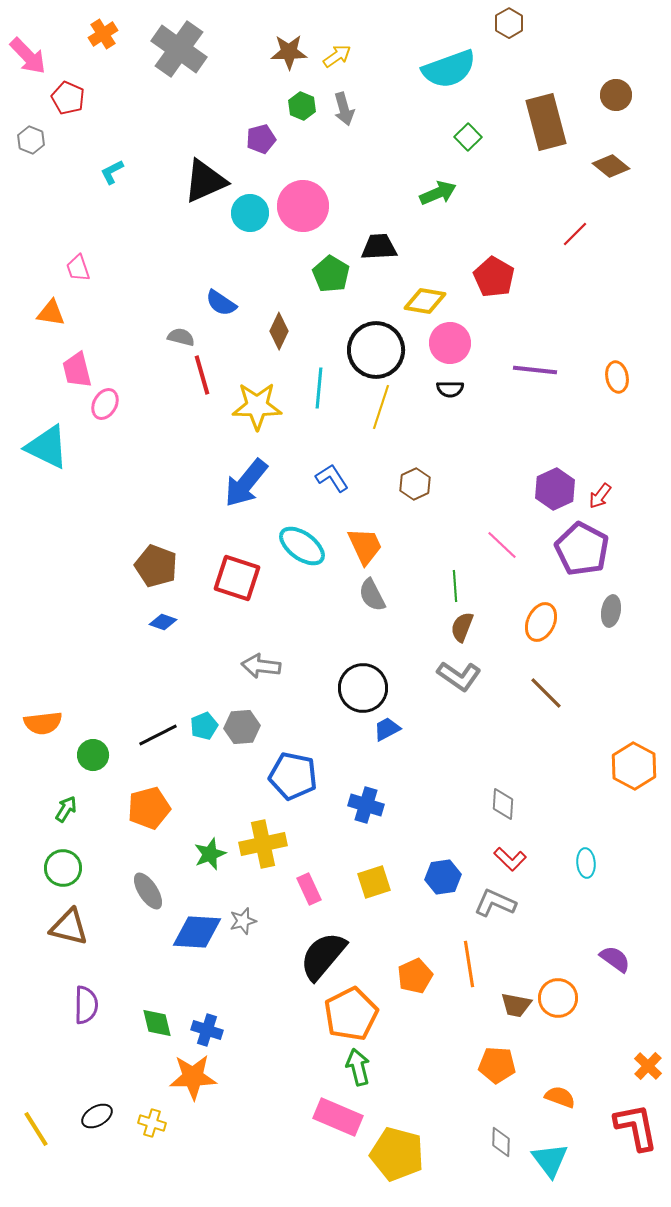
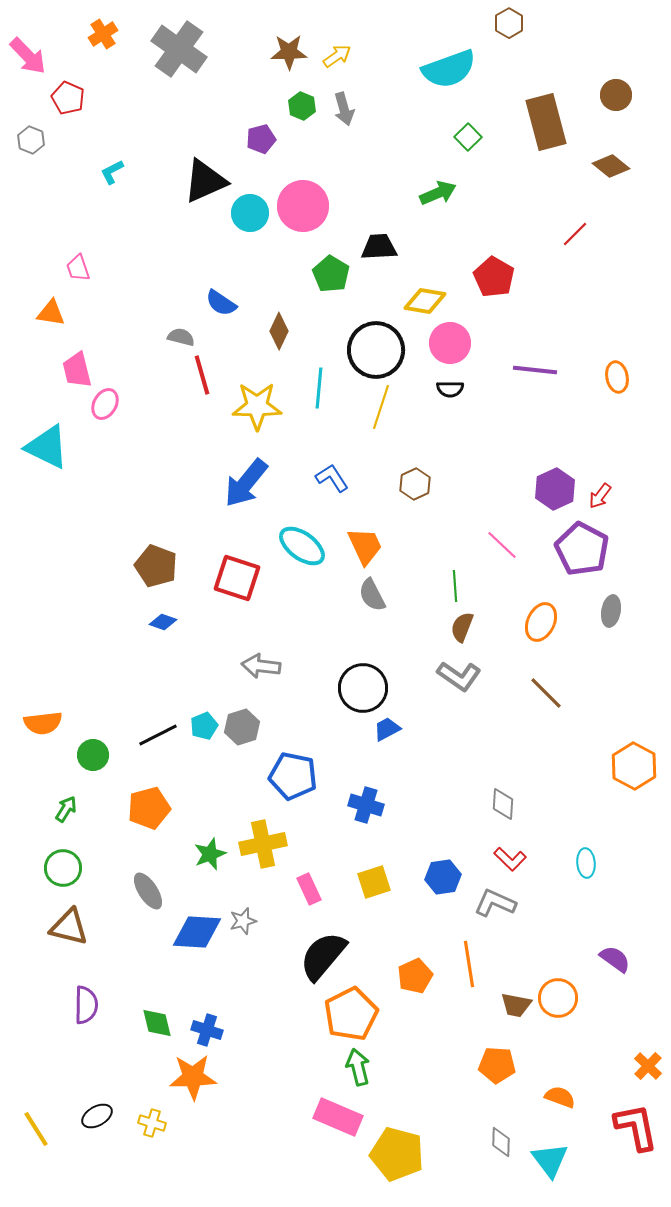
gray hexagon at (242, 727): rotated 12 degrees counterclockwise
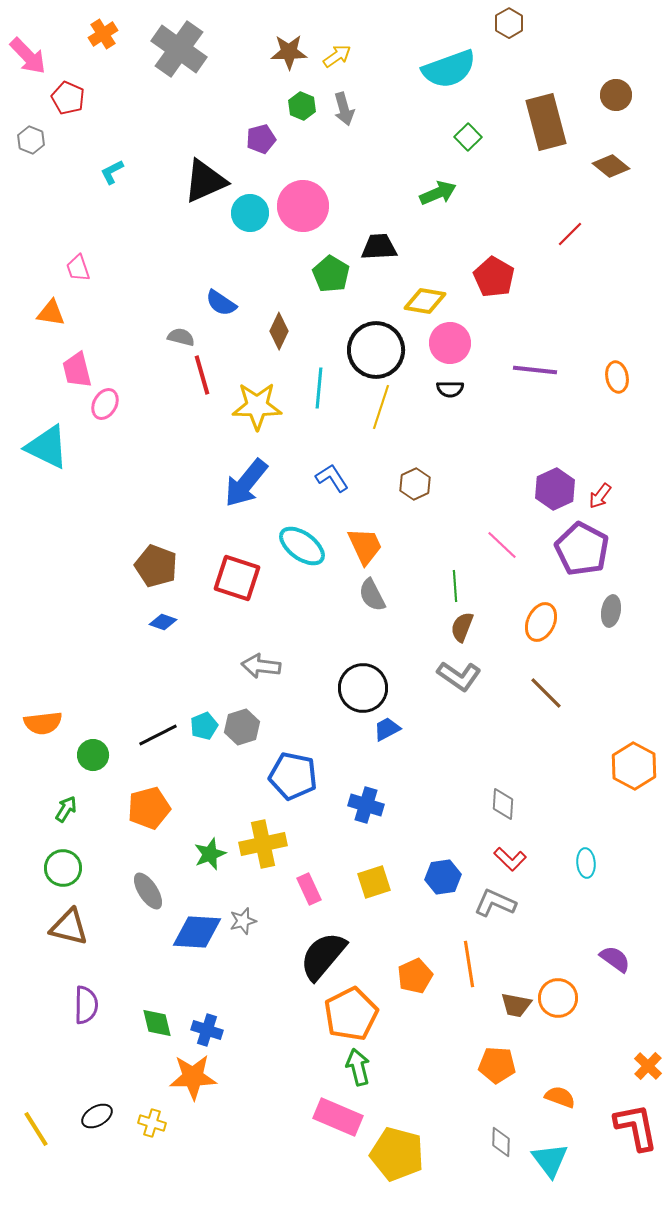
red line at (575, 234): moved 5 px left
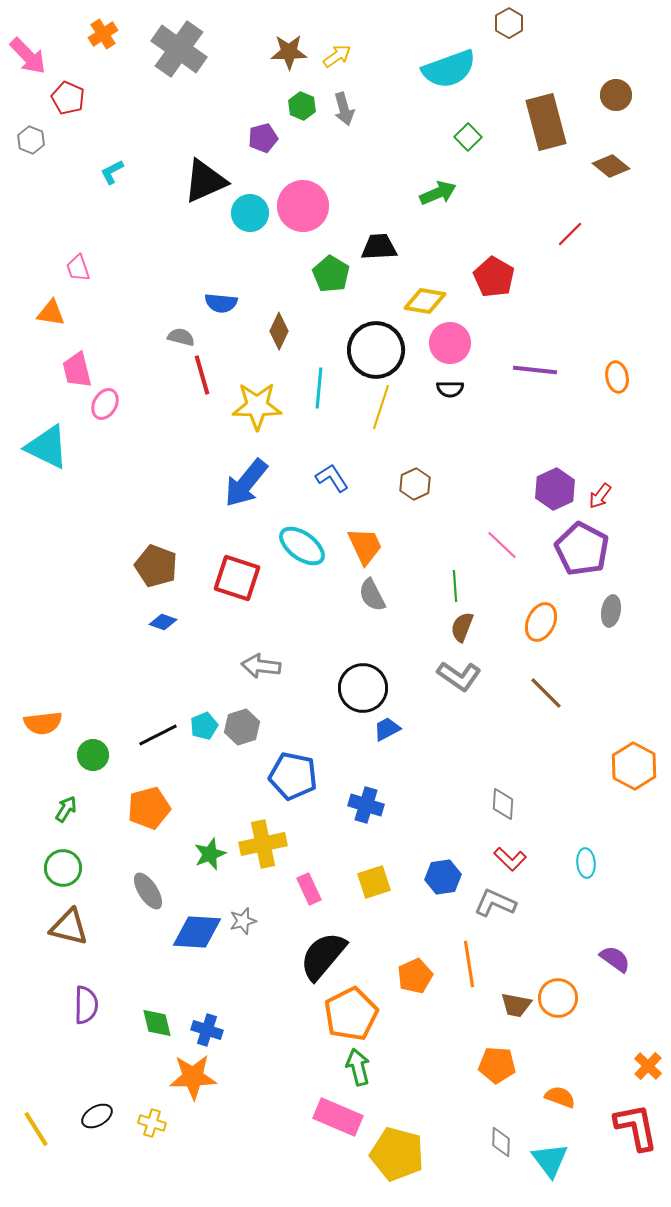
purple pentagon at (261, 139): moved 2 px right, 1 px up
blue semicircle at (221, 303): rotated 28 degrees counterclockwise
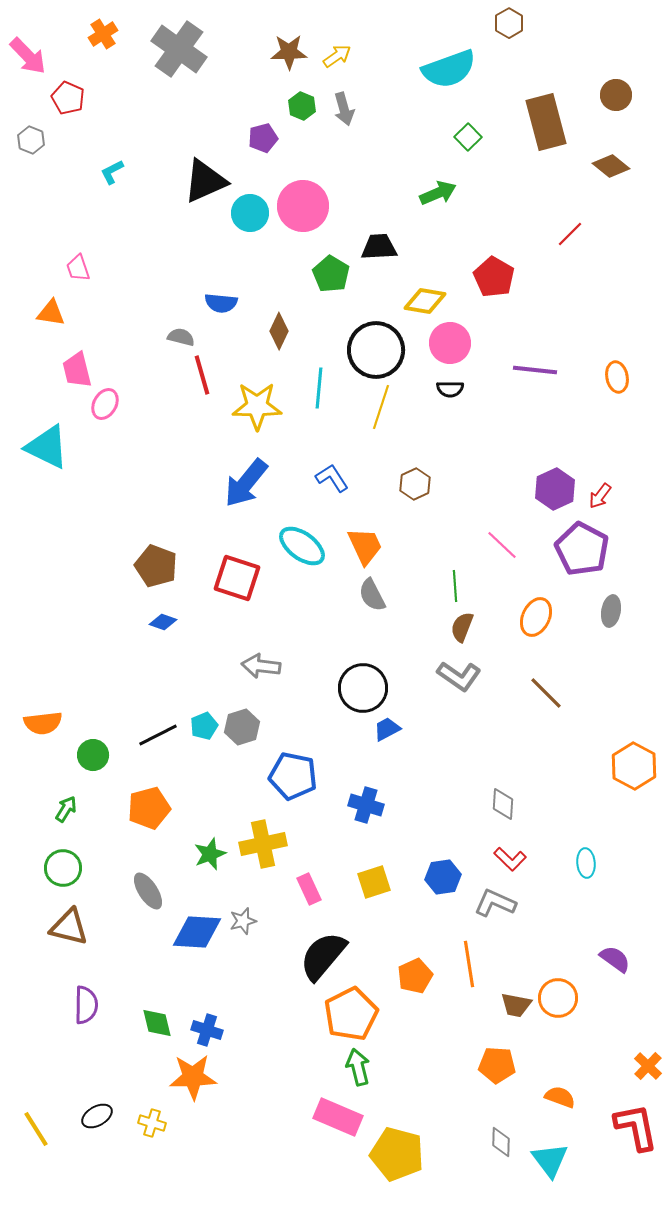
orange ellipse at (541, 622): moved 5 px left, 5 px up
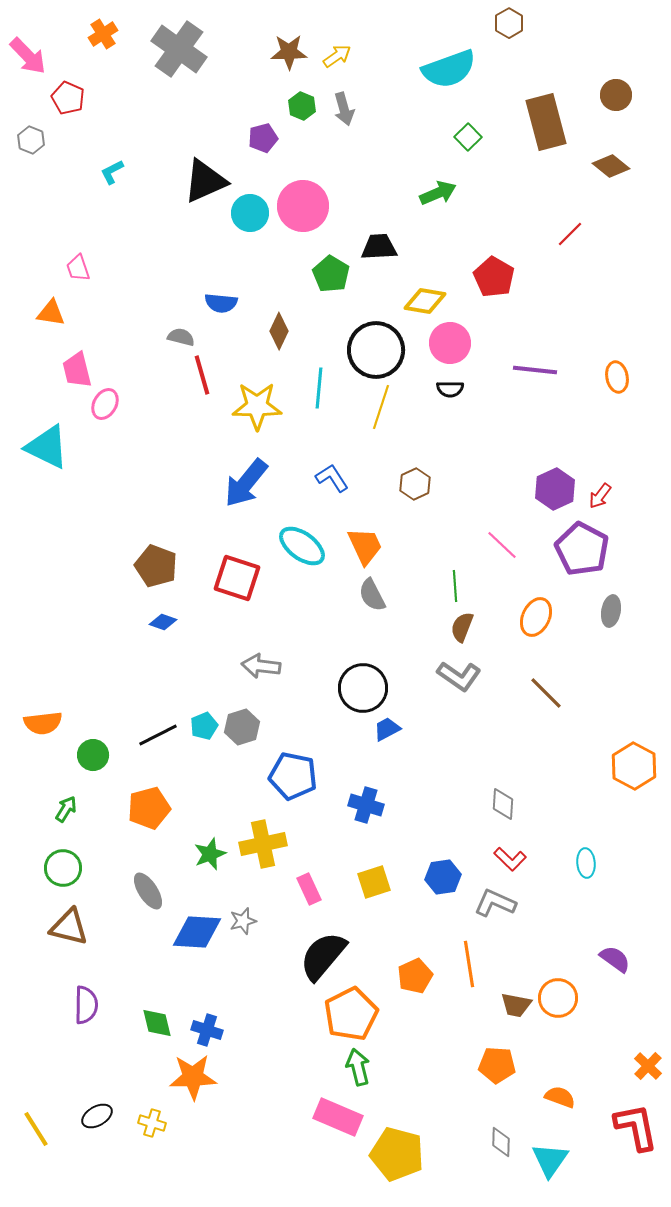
cyan triangle at (550, 1160): rotated 12 degrees clockwise
